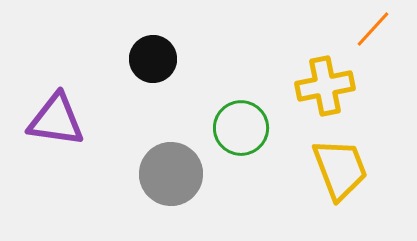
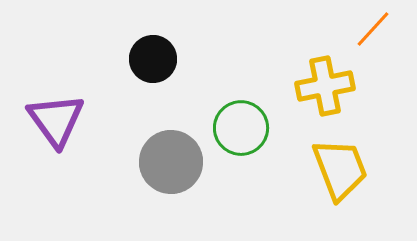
purple triangle: rotated 46 degrees clockwise
gray circle: moved 12 px up
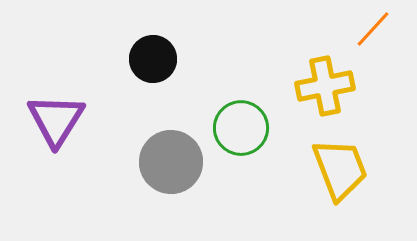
purple triangle: rotated 8 degrees clockwise
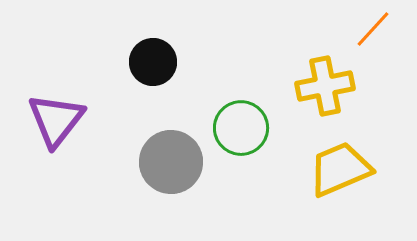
black circle: moved 3 px down
purple triangle: rotated 6 degrees clockwise
yellow trapezoid: rotated 92 degrees counterclockwise
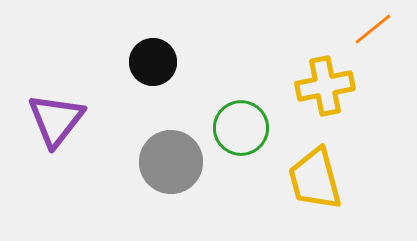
orange line: rotated 9 degrees clockwise
yellow trapezoid: moved 25 px left, 10 px down; rotated 82 degrees counterclockwise
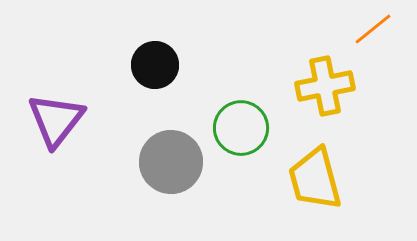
black circle: moved 2 px right, 3 px down
